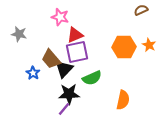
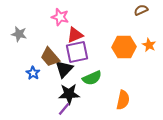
brown trapezoid: moved 1 px left, 2 px up
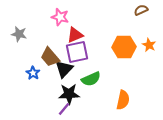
green semicircle: moved 1 px left, 1 px down
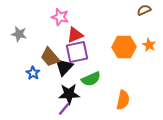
brown semicircle: moved 3 px right
black triangle: moved 2 px up
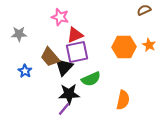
gray star: rotated 14 degrees counterclockwise
blue star: moved 8 px left, 2 px up
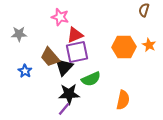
brown semicircle: rotated 48 degrees counterclockwise
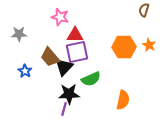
red triangle: rotated 24 degrees clockwise
purple line: rotated 24 degrees counterclockwise
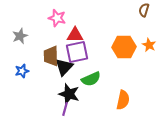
pink star: moved 3 px left, 1 px down
gray star: moved 1 px right, 2 px down; rotated 21 degrees counterclockwise
brown trapezoid: moved 1 px right, 1 px up; rotated 40 degrees clockwise
blue star: moved 3 px left; rotated 24 degrees clockwise
black star: rotated 20 degrees clockwise
purple line: moved 1 px right
